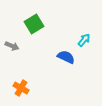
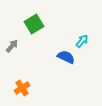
cyan arrow: moved 2 px left, 1 px down
gray arrow: rotated 72 degrees counterclockwise
orange cross: moved 1 px right; rotated 28 degrees clockwise
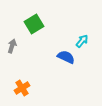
gray arrow: rotated 24 degrees counterclockwise
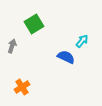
orange cross: moved 1 px up
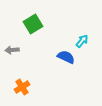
green square: moved 1 px left
gray arrow: moved 4 px down; rotated 112 degrees counterclockwise
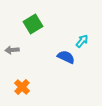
orange cross: rotated 14 degrees counterclockwise
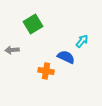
orange cross: moved 24 px right, 16 px up; rotated 35 degrees counterclockwise
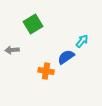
blue semicircle: rotated 60 degrees counterclockwise
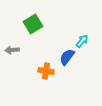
blue semicircle: moved 1 px right; rotated 18 degrees counterclockwise
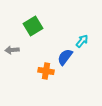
green square: moved 2 px down
blue semicircle: moved 2 px left
